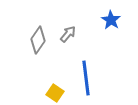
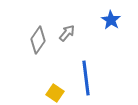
gray arrow: moved 1 px left, 1 px up
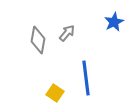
blue star: moved 3 px right, 2 px down; rotated 12 degrees clockwise
gray diamond: rotated 24 degrees counterclockwise
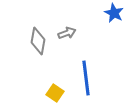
blue star: moved 9 px up; rotated 18 degrees counterclockwise
gray arrow: rotated 30 degrees clockwise
gray diamond: moved 1 px down
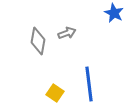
blue line: moved 3 px right, 6 px down
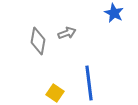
blue line: moved 1 px up
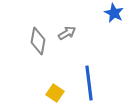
gray arrow: rotated 12 degrees counterclockwise
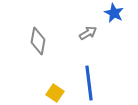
gray arrow: moved 21 px right
